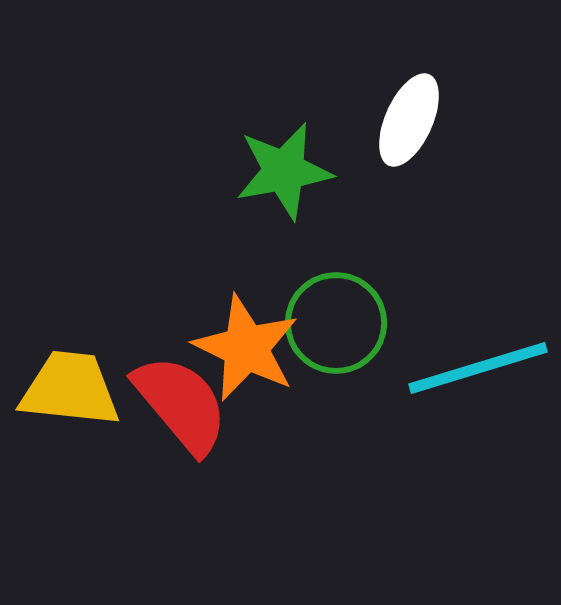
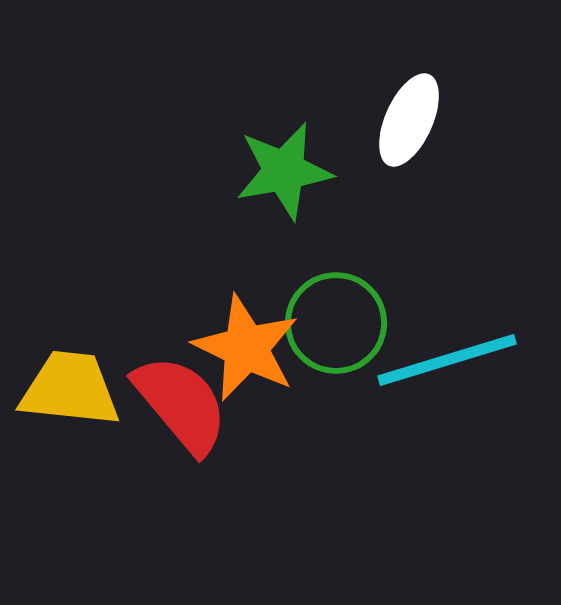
cyan line: moved 31 px left, 8 px up
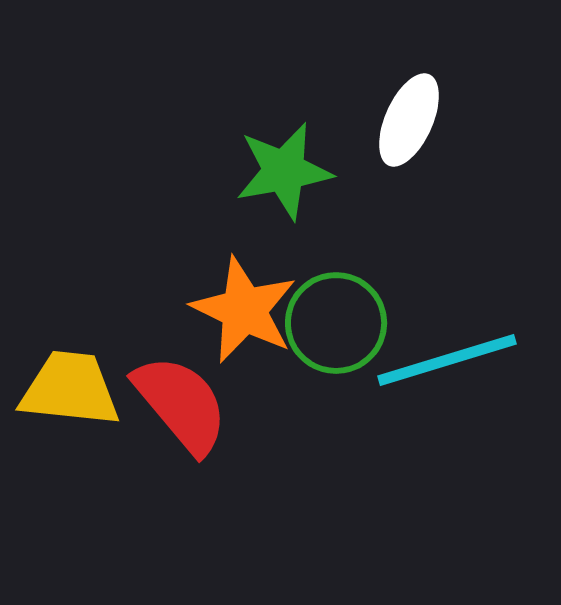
orange star: moved 2 px left, 38 px up
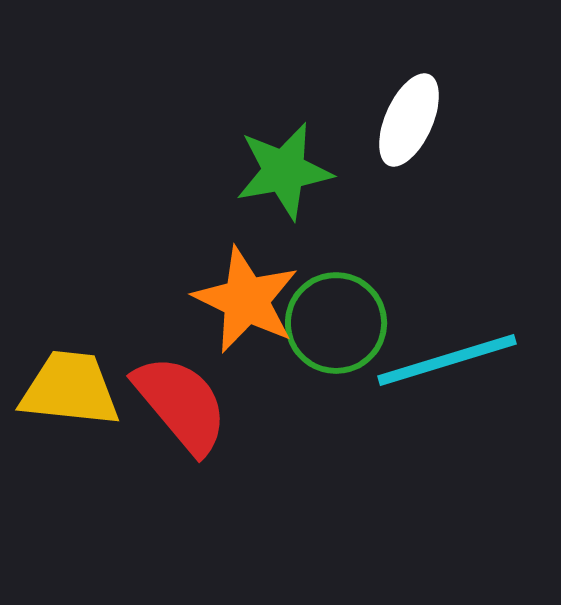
orange star: moved 2 px right, 10 px up
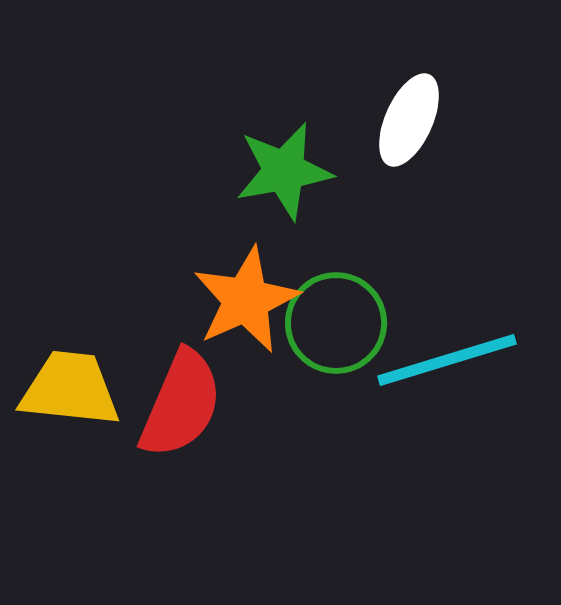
orange star: rotated 22 degrees clockwise
red semicircle: rotated 63 degrees clockwise
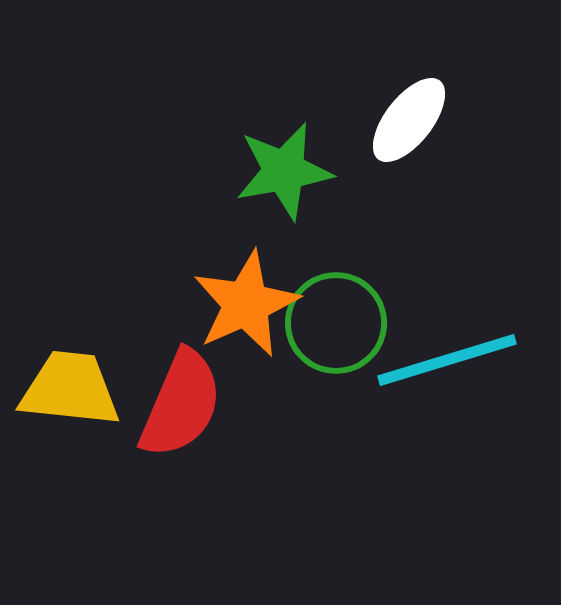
white ellipse: rotated 14 degrees clockwise
orange star: moved 4 px down
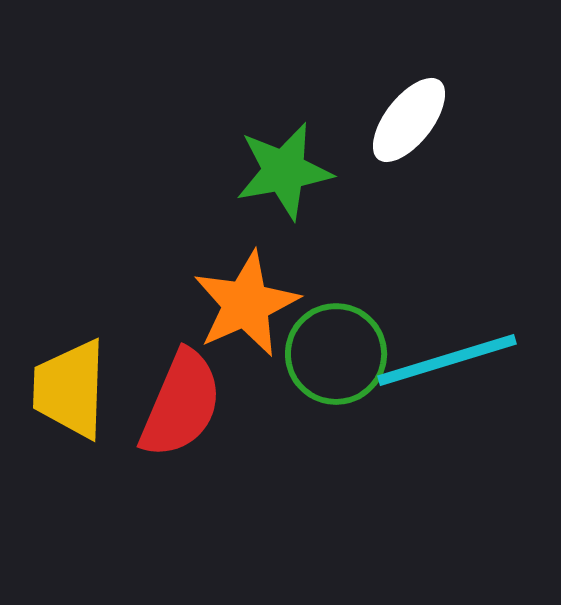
green circle: moved 31 px down
yellow trapezoid: rotated 94 degrees counterclockwise
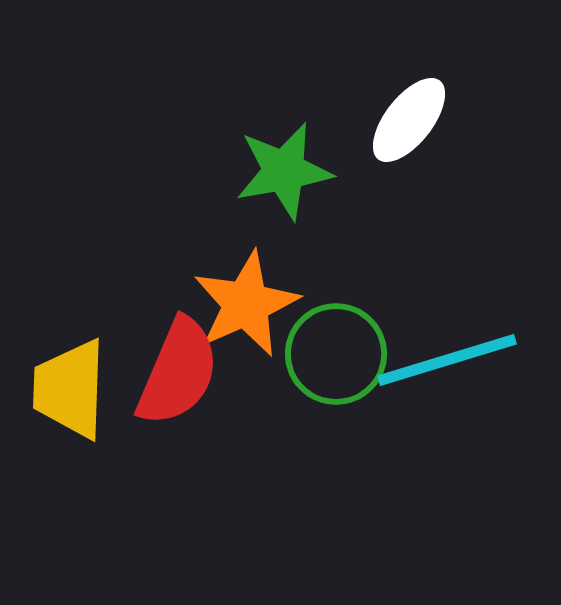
red semicircle: moved 3 px left, 32 px up
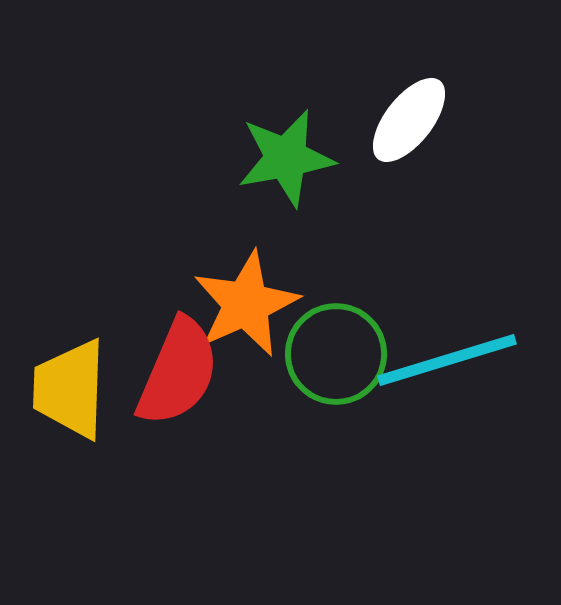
green star: moved 2 px right, 13 px up
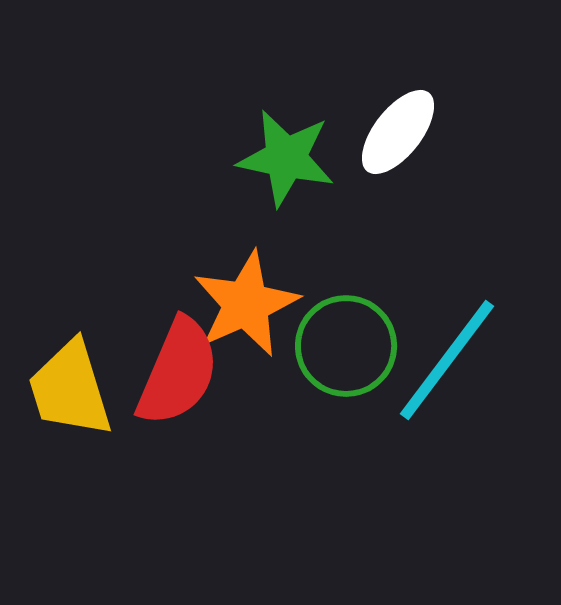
white ellipse: moved 11 px left, 12 px down
green star: rotated 22 degrees clockwise
green circle: moved 10 px right, 8 px up
cyan line: rotated 36 degrees counterclockwise
yellow trapezoid: rotated 19 degrees counterclockwise
